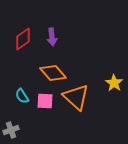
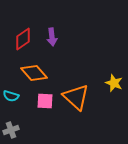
orange diamond: moved 19 px left
yellow star: rotated 12 degrees counterclockwise
cyan semicircle: moved 11 px left; rotated 42 degrees counterclockwise
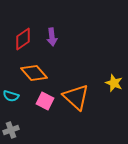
pink square: rotated 24 degrees clockwise
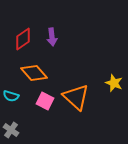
gray cross: rotated 35 degrees counterclockwise
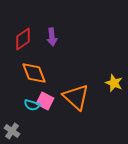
orange diamond: rotated 20 degrees clockwise
cyan semicircle: moved 21 px right, 9 px down
gray cross: moved 1 px right, 1 px down
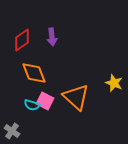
red diamond: moved 1 px left, 1 px down
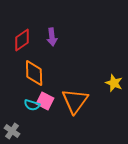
orange diamond: rotated 20 degrees clockwise
orange triangle: moved 1 px left, 4 px down; rotated 24 degrees clockwise
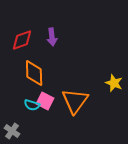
red diamond: rotated 15 degrees clockwise
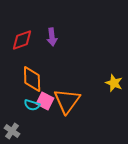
orange diamond: moved 2 px left, 6 px down
orange triangle: moved 8 px left
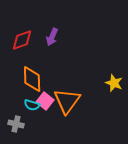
purple arrow: rotated 30 degrees clockwise
pink square: rotated 12 degrees clockwise
gray cross: moved 4 px right, 7 px up; rotated 21 degrees counterclockwise
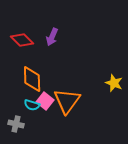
red diamond: rotated 65 degrees clockwise
